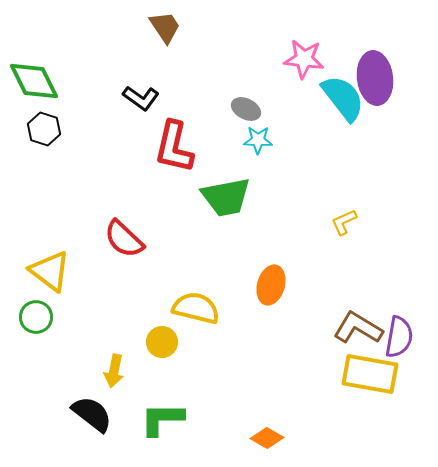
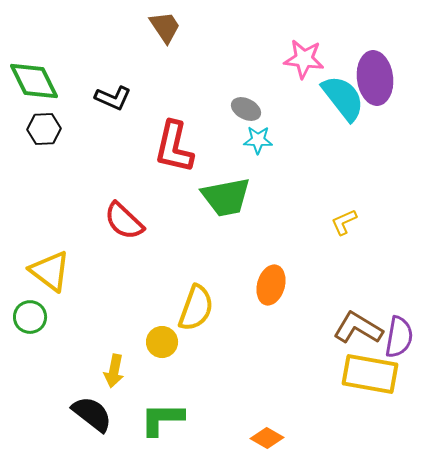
black L-shape: moved 28 px left; rotated 12 degrees counterclockwise
black hexagon: rotated 20 degrees counterclockwise
red semicircle: moved 18 px up
yellow semicircle: rotated 96 degrees clockwise
green circle: moved 6 px left
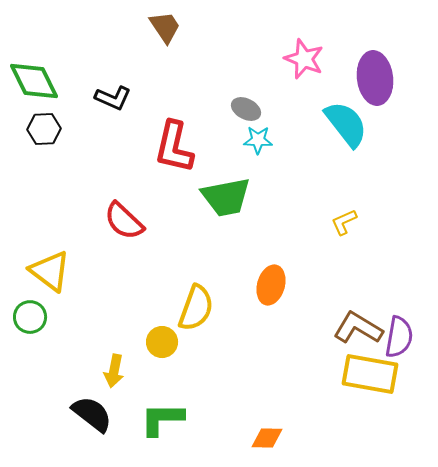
pink star: rotated 15 degrees clockwise
cyan semicircle: moved 3 px right, 26 px down
orange diamond: rotated 28 degrees counterclockwise
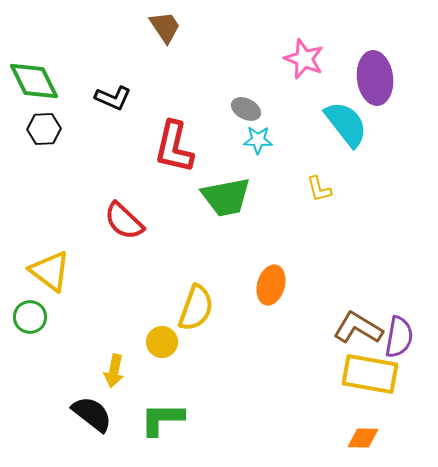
yellow L-shape: moved 25 px left, 33 px up; rotated 80 degrees counterclockwise
orange diamond: moved 96 px right
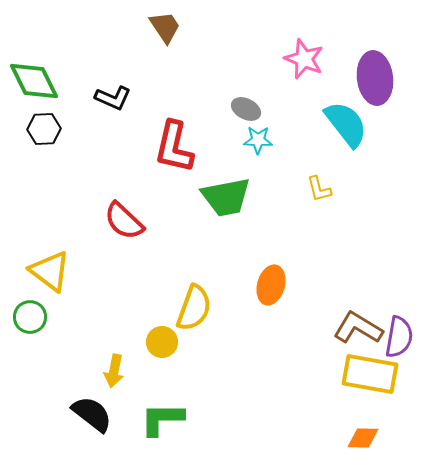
yellow semicircle: moved 2 px left
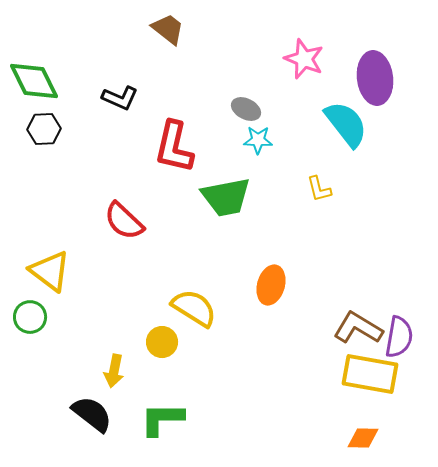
brown trapezoid: moved 3 px right, 2 px down; rotated 18 degrees counterclockwise
black L-shape: moved 7 px right
yellow semicircle: rotated 78 degrees counterclockwise
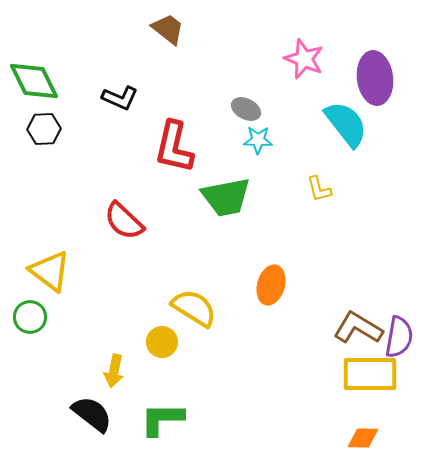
yellow rectangle: rotated 10 degrees counterclockwise
